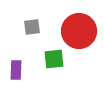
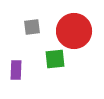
red circle: moved 5 px left
green square: moved 1 px right
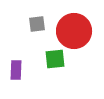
gray square: moved 5 px right, 3 px up
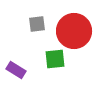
purple rectangle: rotated 60 degrees counterclockwise
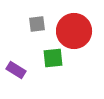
green square: moved 2 px left, 1 px up
